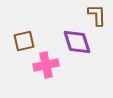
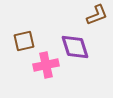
brown L-shape: rotated 70 degrees clockwise
purple diamond: moved 2 px left, 5 px down
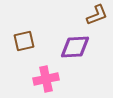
purple diamond: rotated 76 degrees counterclockwise
pink cross: moved 14 px down
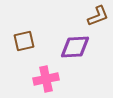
brown L-shape: moved 1 px right, 1 px down
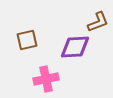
brown L-shape: moved 6 px down
brown square: moved 3 px right, 1 px up
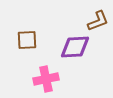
brown L-shape: moved 1 px up
brown square: rotated 10 degrees clockwise
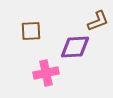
brown square: moved 4 px right, 9 px up
pink cross: moved 6 px up
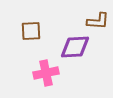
brown L-shape: rotated 25 degrees clockwise
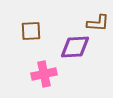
brown L-shape: moved 2 px down
pink cross: moved 2 px left, 1 px down
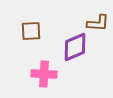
purple diamond: rotated 20 degrees counterclockwise
pink cross: rotated 15 degrees clockwise
